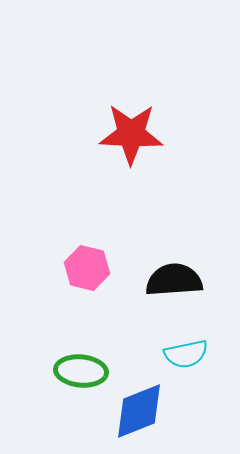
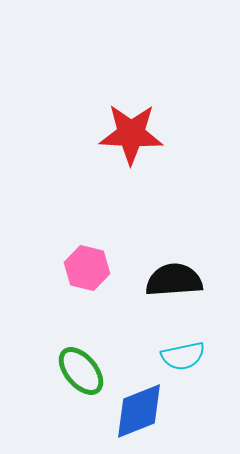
cyan semicircle: moved 3 px left, 2 px down
green ellipse: rotated 45 degrees clockwise
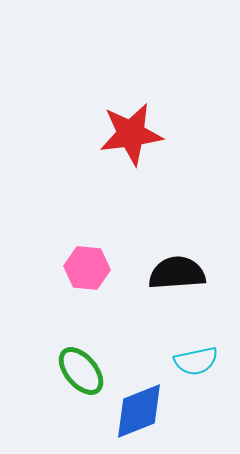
red star: rotated 10 degrees counterclockwise
pink hexagon: rotated 9 degrees counterclockwise
black semicircle: moved 3 px right, 7 px up
cyan semicircle: moved 13 px right, 5 px down
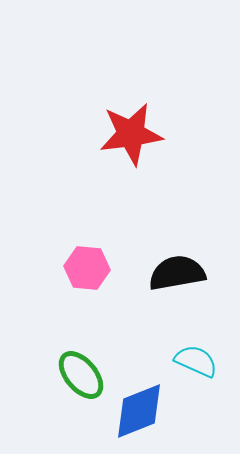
black semicircle: rotated 6 degrees counterclockwise
cyan semicircle: rotated 144 degrees counterclockwise
green ellipse: moved 4 px down
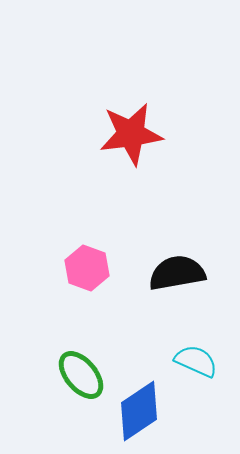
pink hexagon: rotated 15 degrees clockwise
blue diamond: rotated 12 degrees counterclockwise
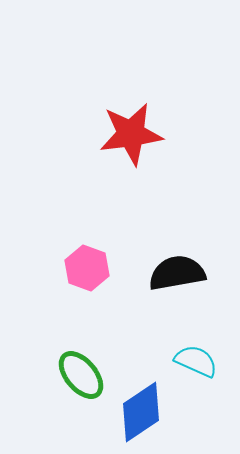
blue diamond: moved 2 px right, 1 px down
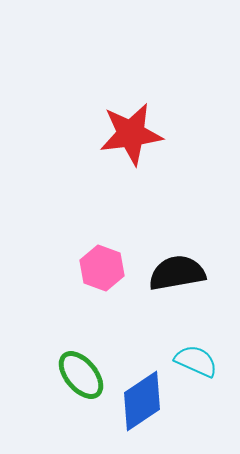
pink hexagon: moved 15 px right
blue diamond: moved 1 px right, 11 px up
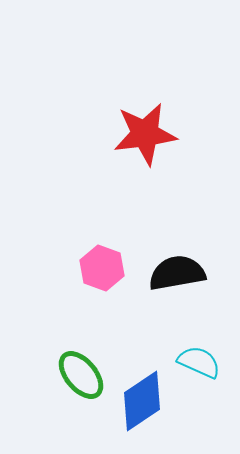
red star: moved 14 px right
cyan semicircle: moved 3 px right, 1 px down
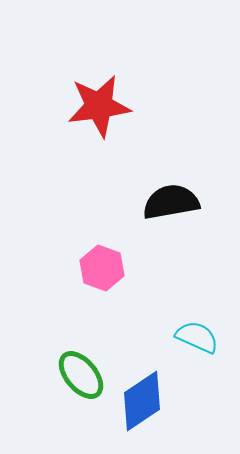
red star: moved 46 px left, 28 px up
black semicircle: moved 6 px left, 71 px up
cyan semicircle: moved 2 px left, 25 px up
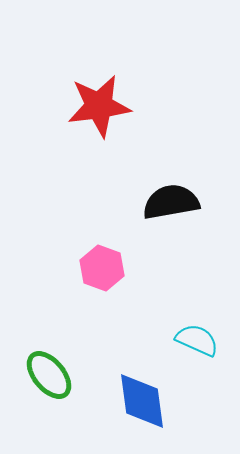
cyan semicircle: moved 3 px down
green ellipse: moved 32 px left
blue diamond: rotated 64 degrees counterclockwise
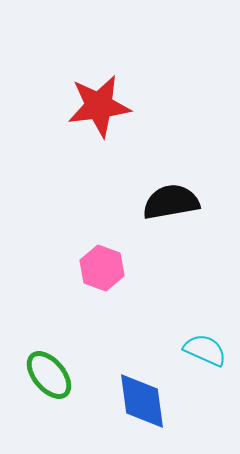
cyan semicircle: moved 8 px right, 10 px down
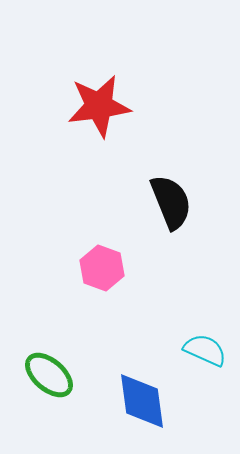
black semicircle: rotated 78 degrees clockwise
green ellipse: rotated 9 degrees counterclockwise
